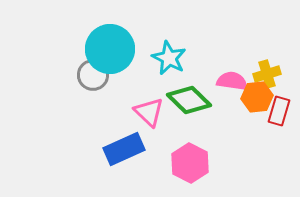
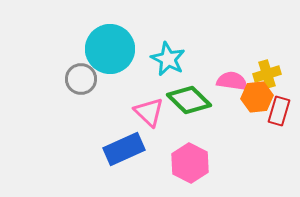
cyan star: moved 1 px left, 1 px down
gray circle: moved 12 px left, 4 px down
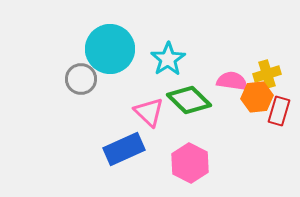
cyan star: rotated 12 degrees clockwise
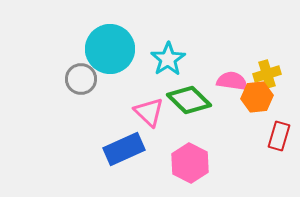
red rectangle: moved 25 px down
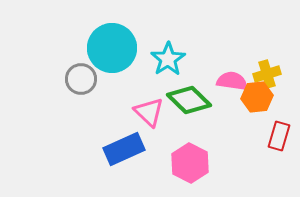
cyan circle: moved 2 px right, 1 px up
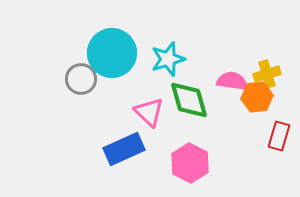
cyan circle: moved 5 px down
cyan star: rotated 16 degrees clockwise
green diamond: rotated 30 degrees clockwise
